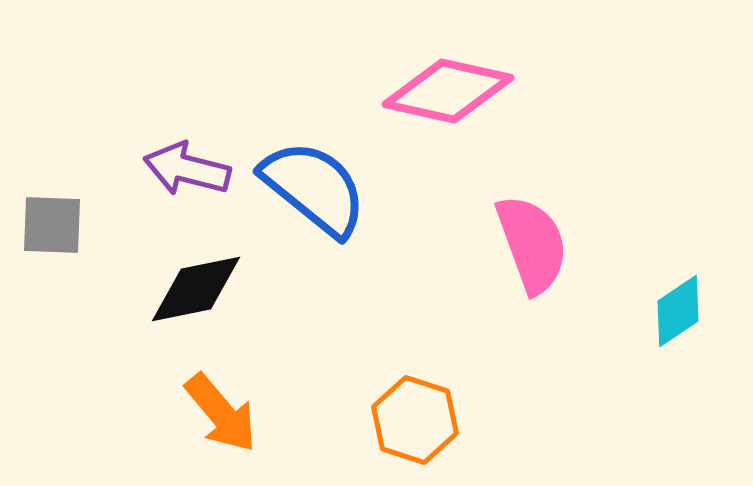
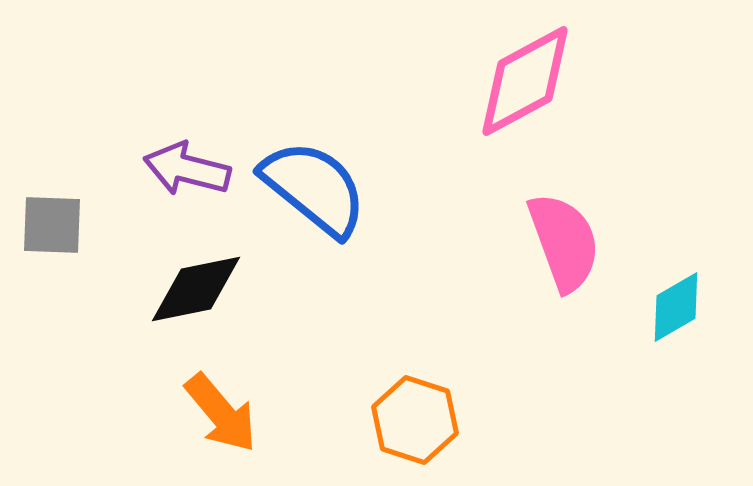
pink diamond: moved 77 px right, 10 px up; rotated 41 degrees counterclockwise
pink semicircle: moved 32 px right, 2 px up
cyan diamond: moved 2 px left, 4 px up; rotated 4 degrees clockwise
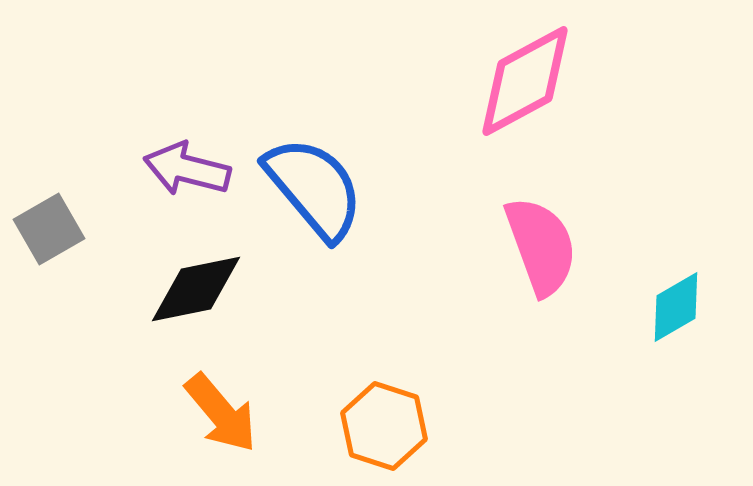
blue semicircle: rotated 11 degrees clockwise
gray square: moved 3 px left, 4 px down; rotated 32 degrees counterclockwise
pink semicircle: moved 23 px left, 4 px down
orange hexagon: moved 31 px left, 6 px down
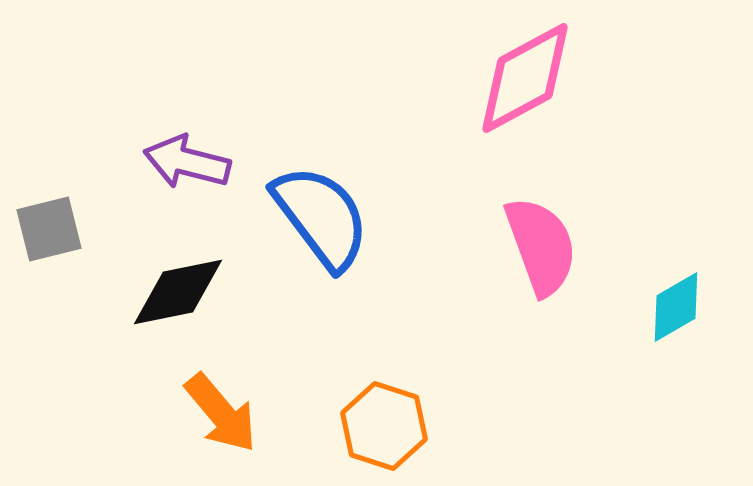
pink diamond: moved 3 px up
purple arrow: moved 7 px up
blue semicircle: moved 7 px right, 29 px down; rotated 3 degrees clockwise
gray square: rotated 16 degrees clockwise
black diamond: moved 18 px left, 3 px down
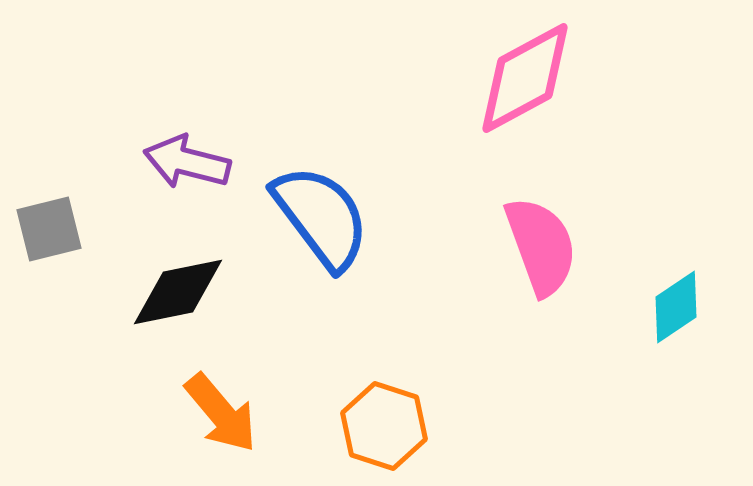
cyan diamond: rotated 4 degrees counterclockwise
